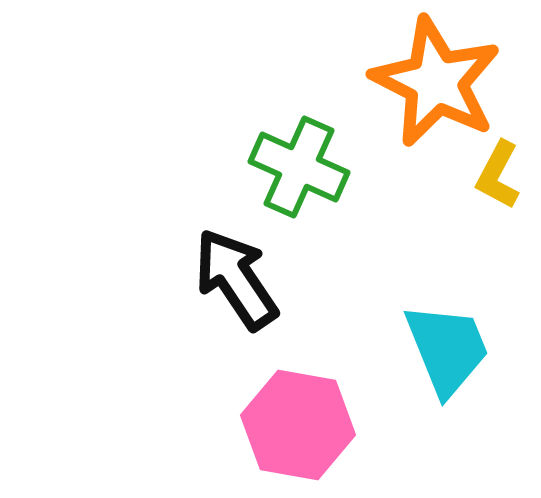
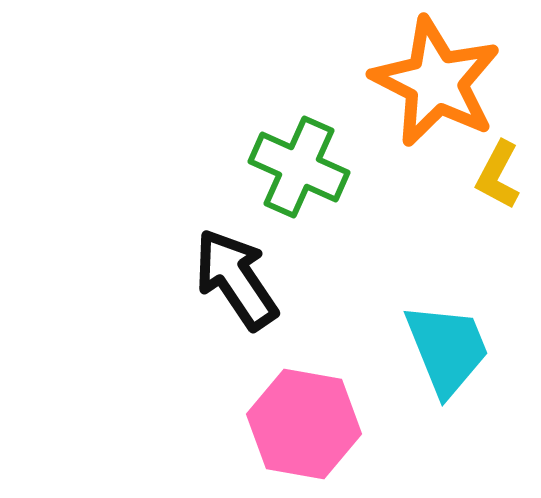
pink hexagon: moved 6 px right, 1 px up
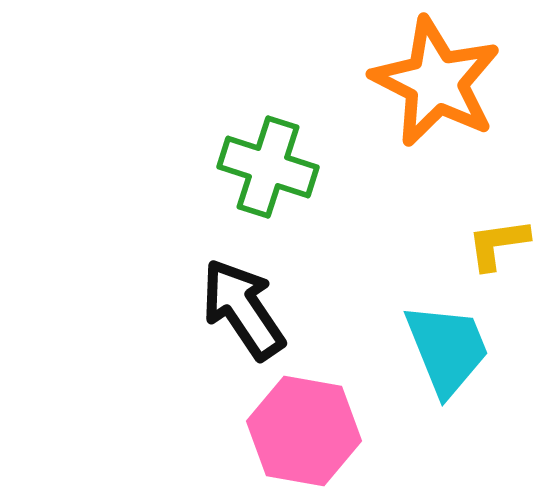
green cross: moved 31 px left; rotated 6 degrees counterclockwise
yellow L-shape: moved 69 px down; rotated 54 degrees clockwise
black arrow: moved 7 px right, 30 px down
pink hexagon: moved 7 px down
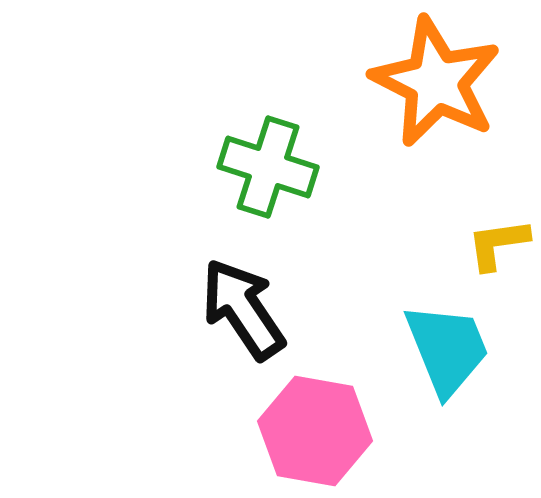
pink hexagon: moved 11 px right
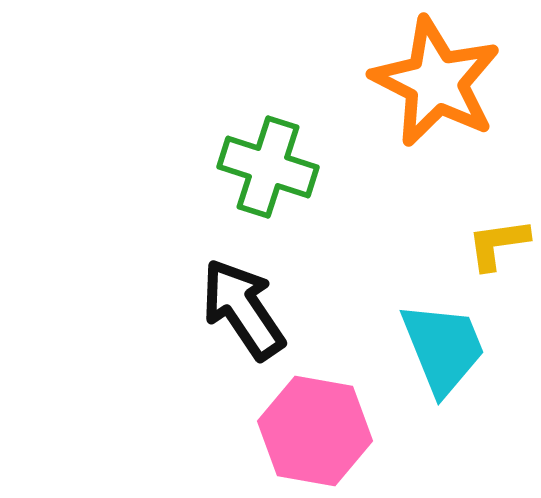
cyan trapezoid: moved 4 px left, 1 px up
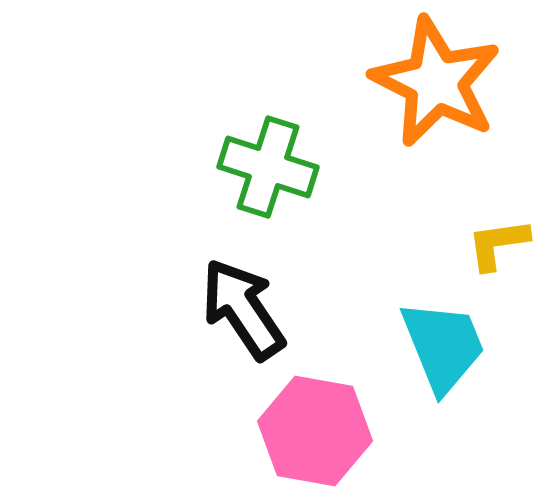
cyan trapezoid: moved 2 px up
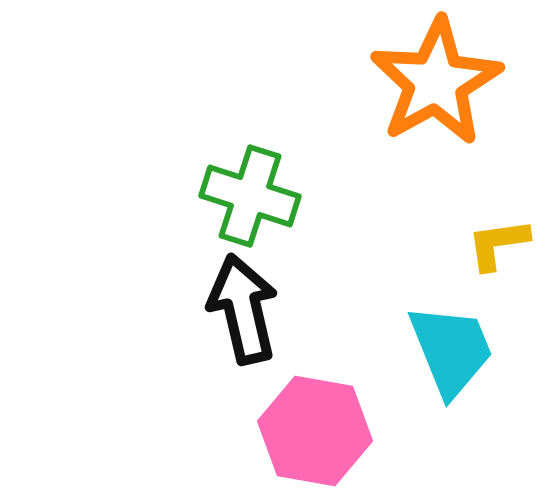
orange star: rotated 16 degrees clockwise
green cross: moved 18 px left, 29 px down
black arrow: rotated 21 degrees clockwise
cyan trapezoid: moved 8 px right, 4 px down
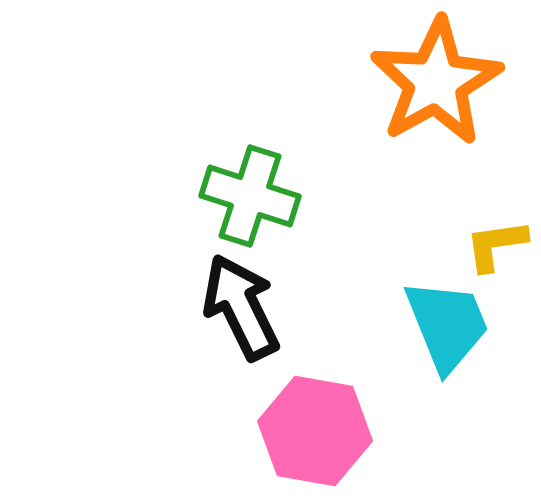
yellow L-shape: moved 2 px left, 1 px down
black arrow: moved 2 px left, 2 px up; rotated 13 degrees counterclockwise
cyan trapezoid: moved 4 px left, 25 px up
